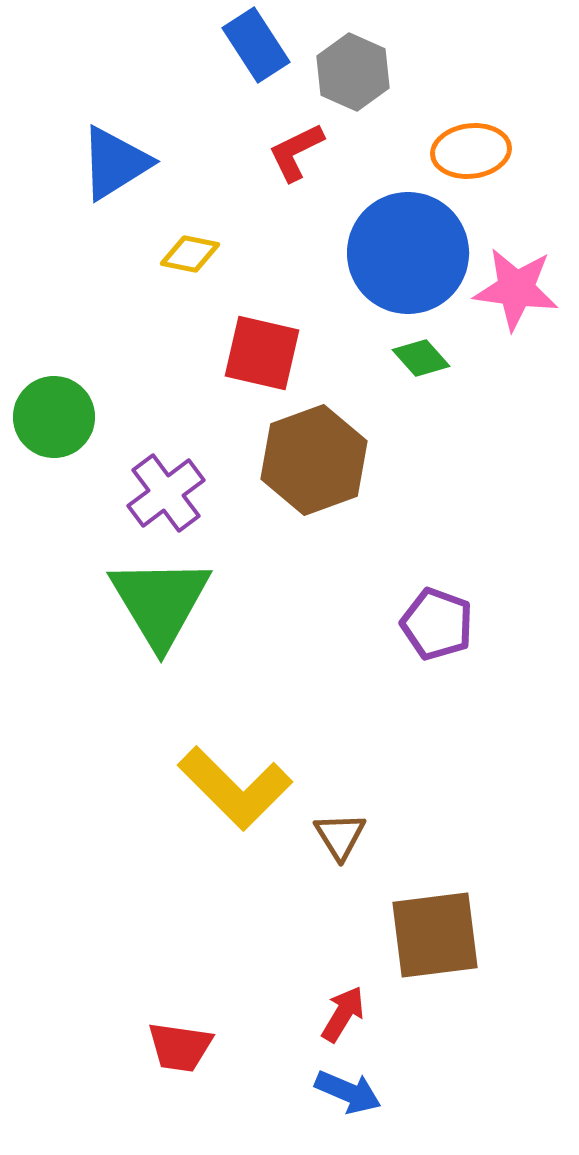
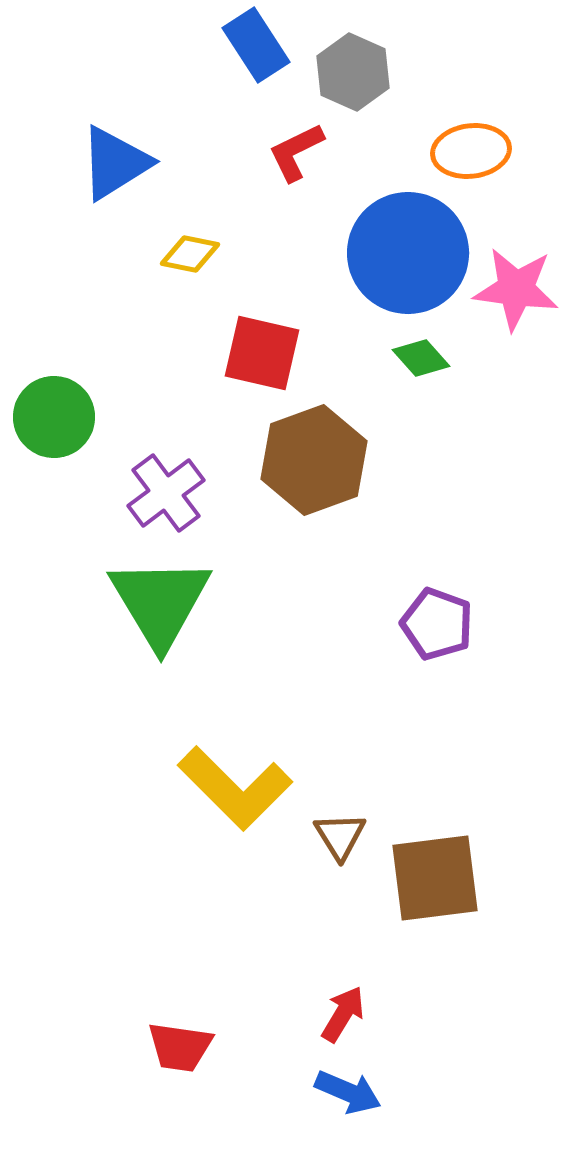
brown square: moved 57 px up
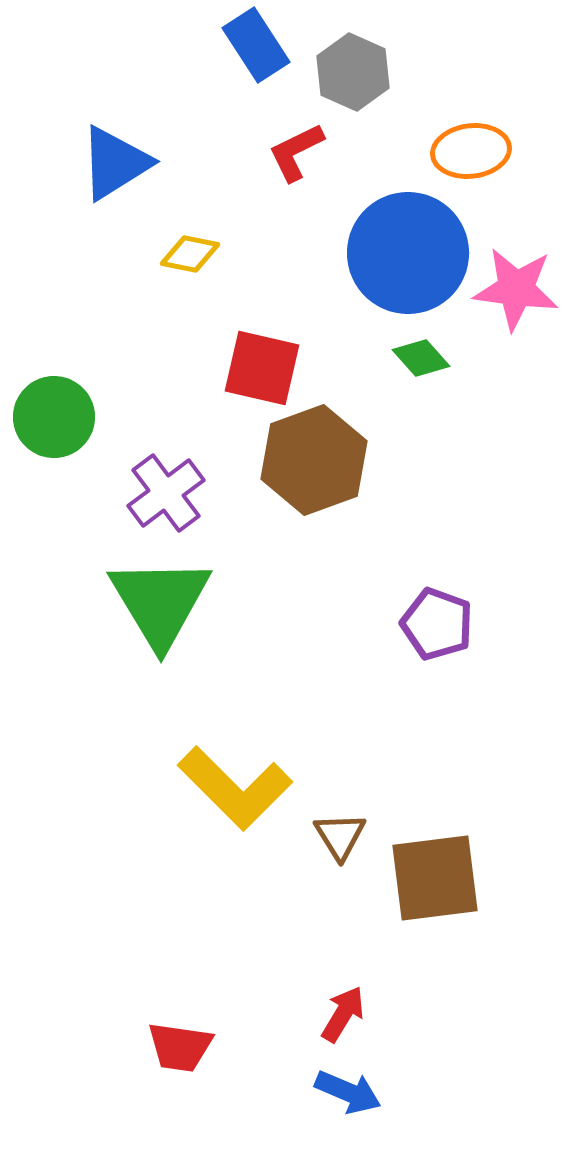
red square: moved 15 px down
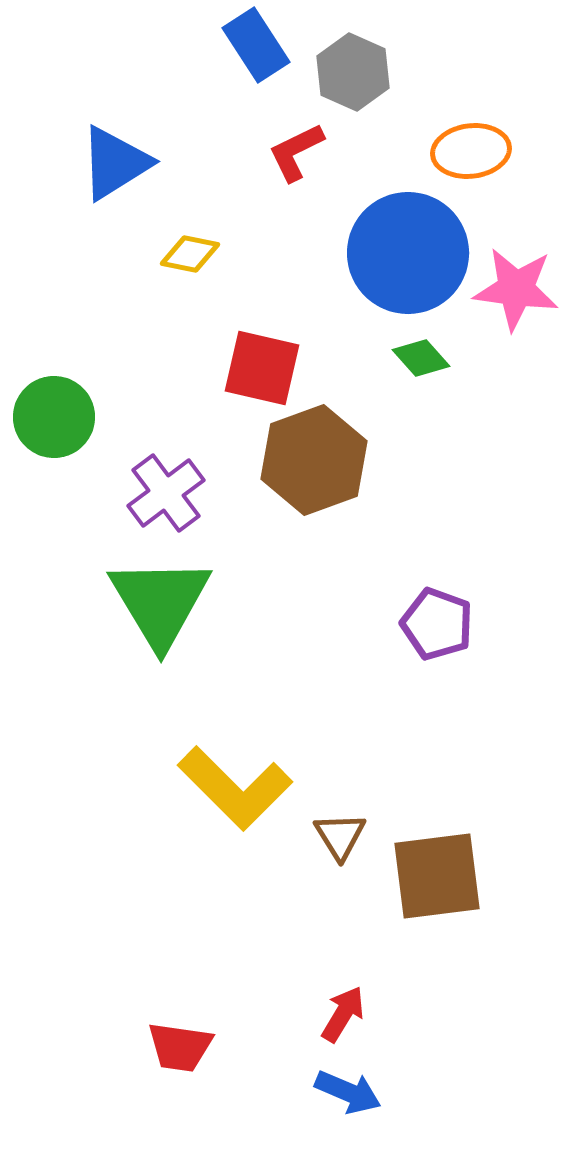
brown square: moved 2 px right, 2 px up
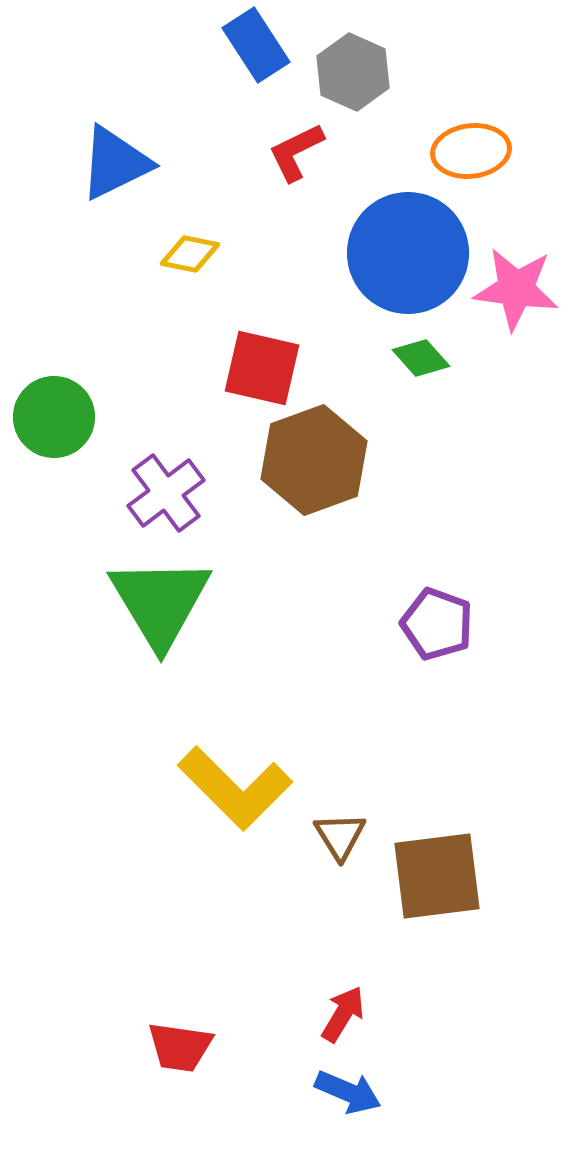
blue triangle: rotated 6 degrees clockwise
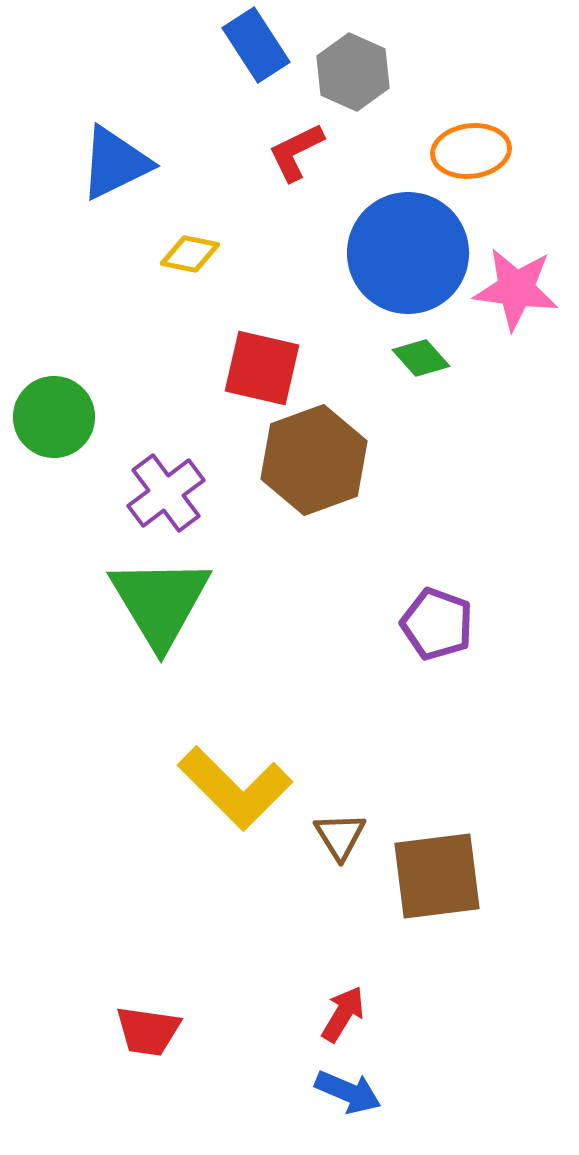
red trapezoid: moved 32 px left, 16 px up
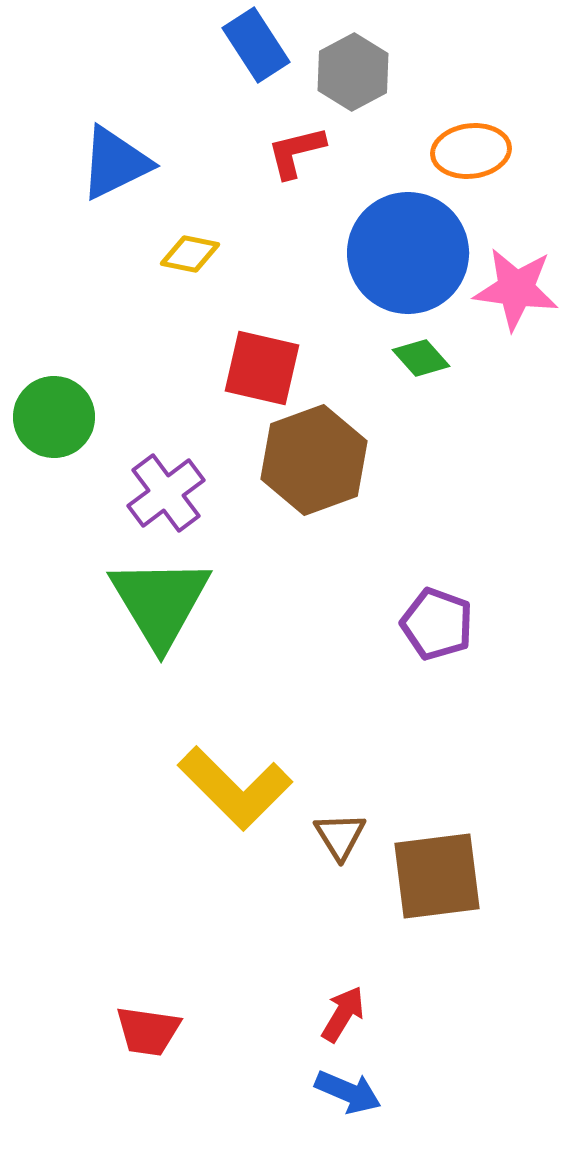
gray hexagon: rotated 8 degrees clockwise
red L-shape: rotated 12 degrees clockwise
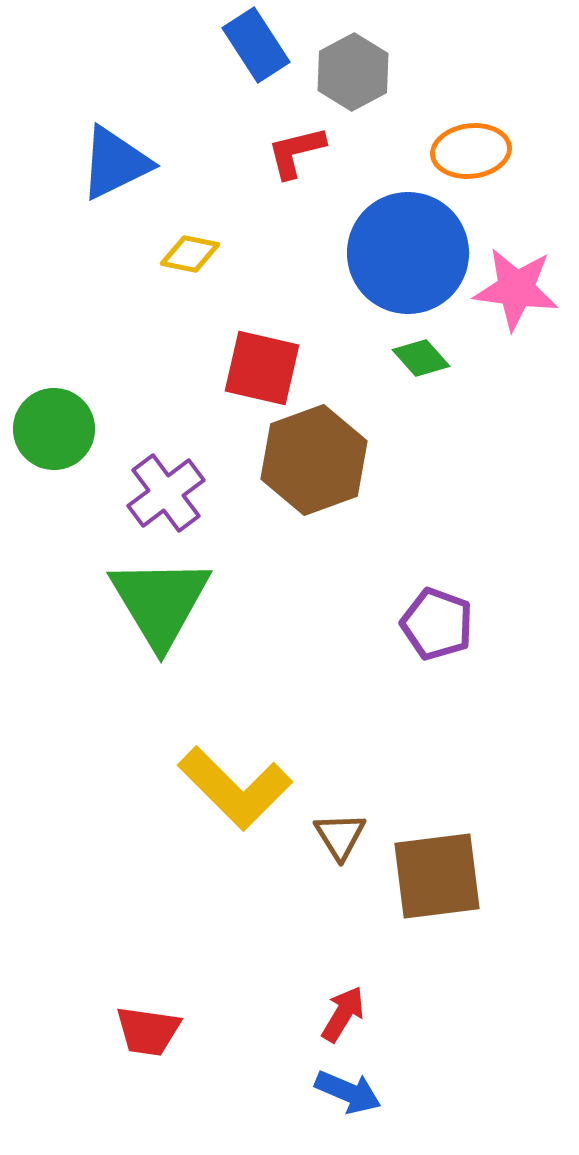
green circle: moved 12 px down
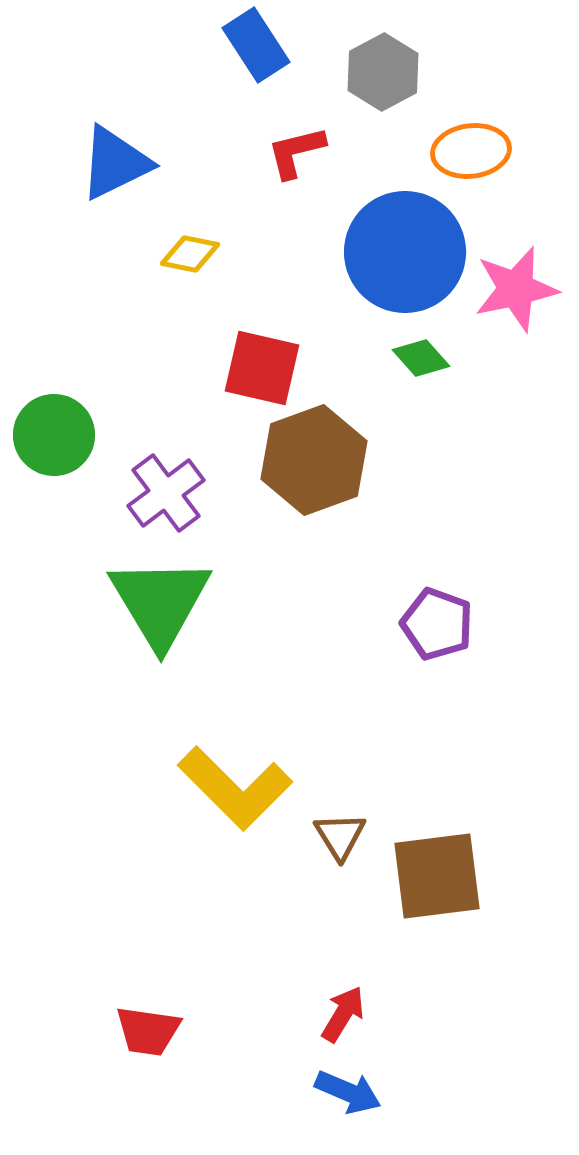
gray hexagon: moved 30 px right
blue circle: moved 3 px left, 1 px up
pink star: rotated 20 degrees counterclockwise
green circle: moved 6 px down
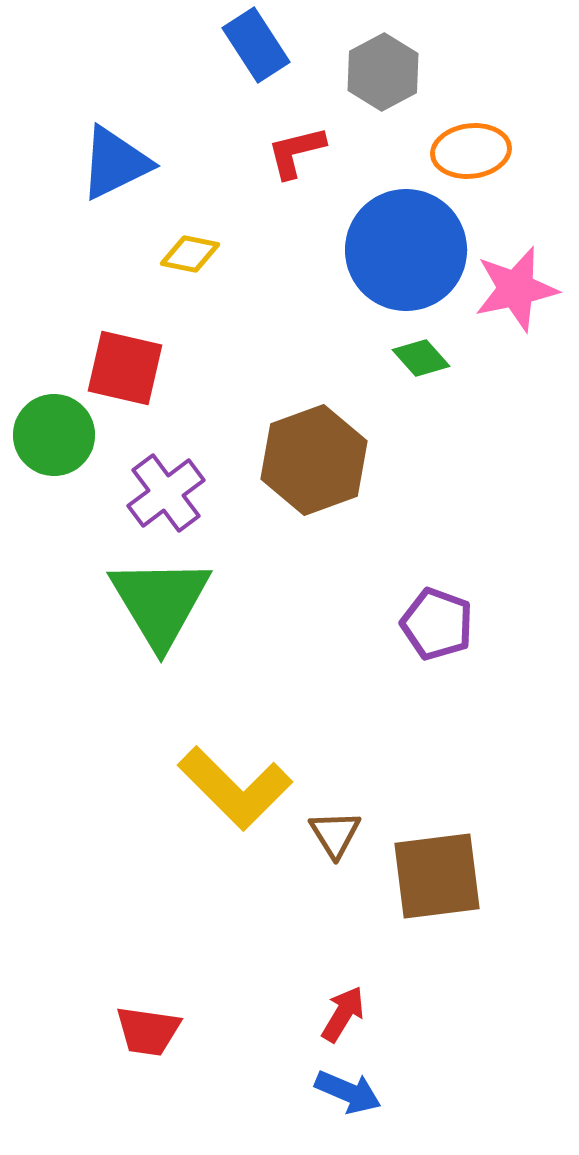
blue circle: moved 1 px right, 2 px up
red square: moved 137 px left
brown triangle: moved 5 px left, 2 px up
